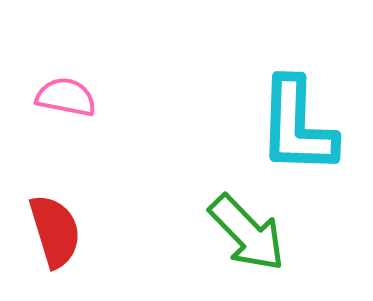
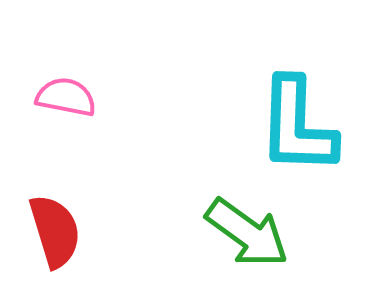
green arrow: rotated 10 degrees counterclockwise
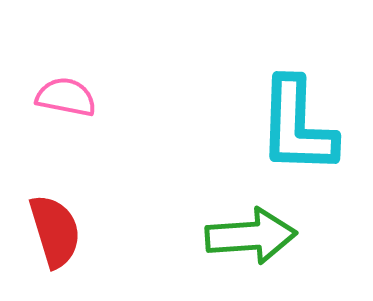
green arrow: moved 4 px right, 3 px down; rotated 40 degrees counterclockwise
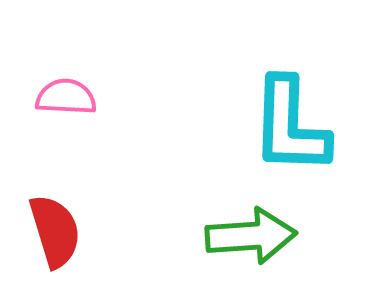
pink semicircle: rotated 8 degrees counterclockwise
cyan L-shape: moved 7 px left
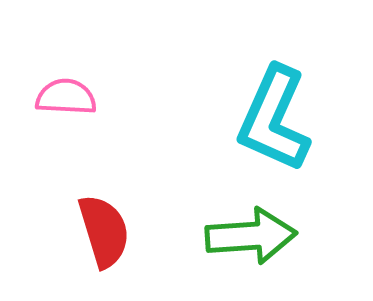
cyan L-shape: moved 16 px left, 7 px up; rotated 22 degrees clockwise
red semicircle: moved 49 px right
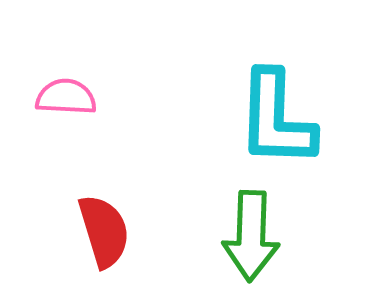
cyan L-shape: moved 2 px right; rotated 22 degrees counterclockwise
green arrow: rotated 96 degrees clockwise
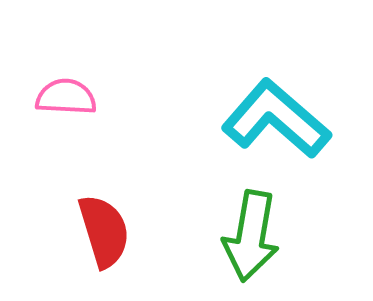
cyan L-shape: rotated 129 degrees clockwise
green arrow: rotated 8 degrees clockwise
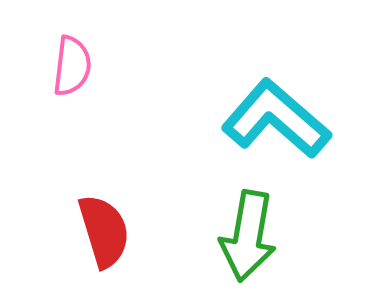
pink semicircle: moved 6 px right, 31 px up; rotated 94 degrees clockwise
green arrow: moved 3 px left
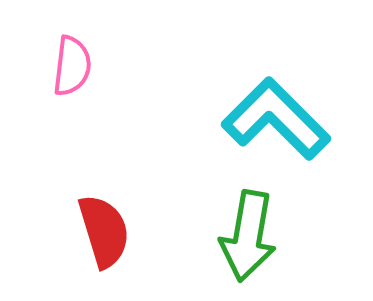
cyan L-shape: rotated 4 degrees clockwise
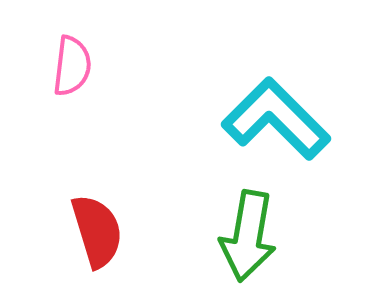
red semicircle: moved 7 px left
